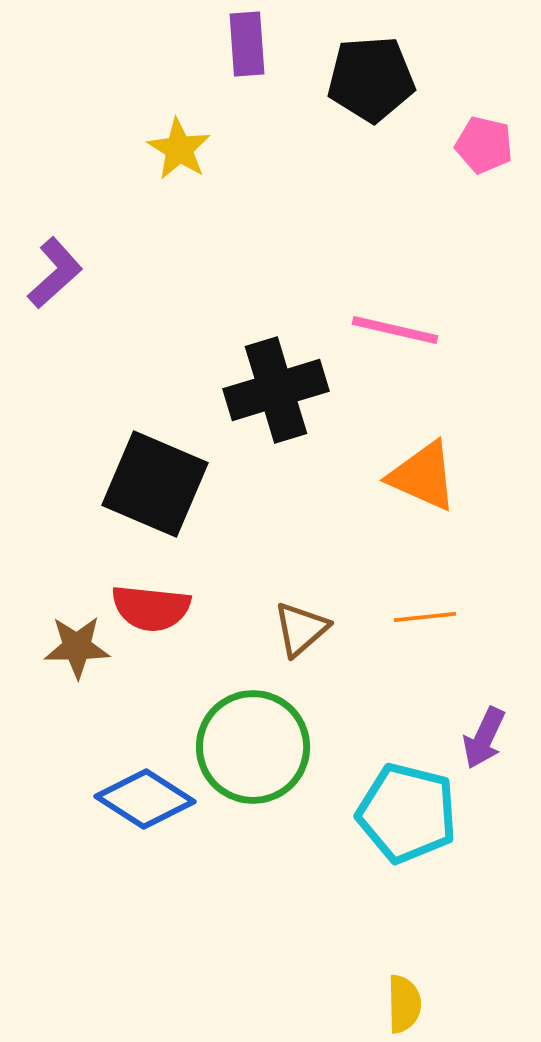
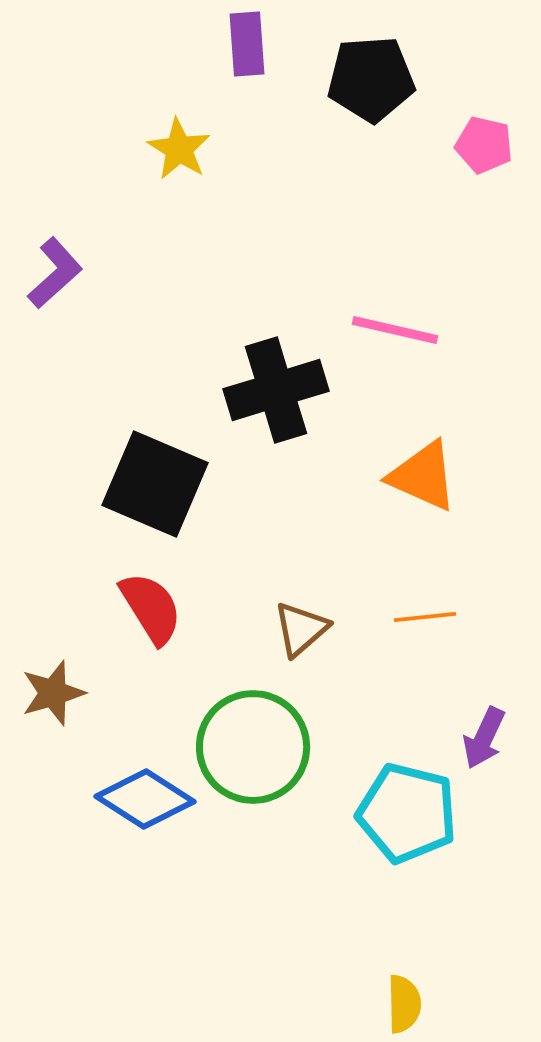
red semicircle: rotated 128 degrees counterclockwise
brown star: moved 24 px left, 46 px down; rotated 16 degrees counterclockwise
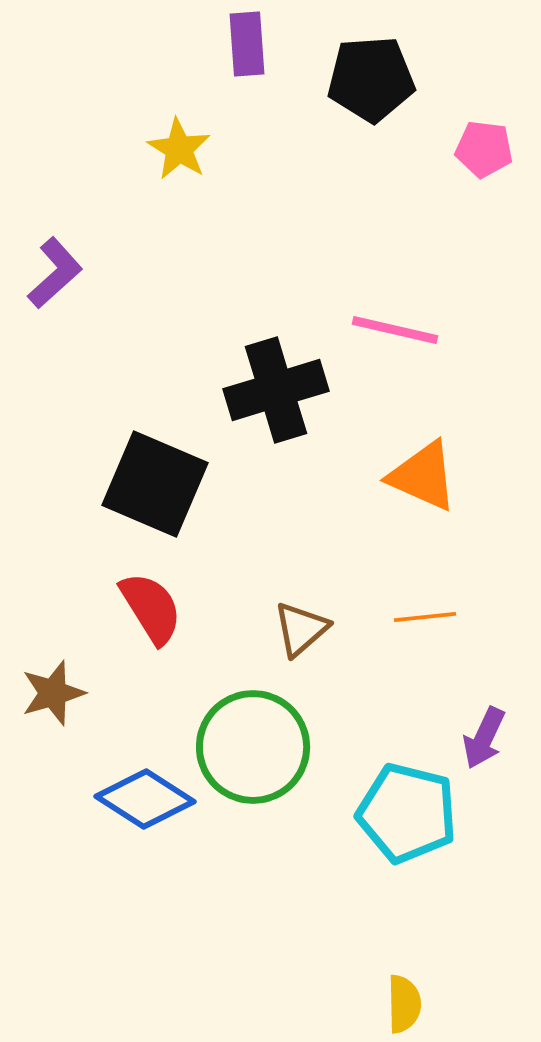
pink pentagon: moved 4 px down; rotated 6 degrees counterclockwise
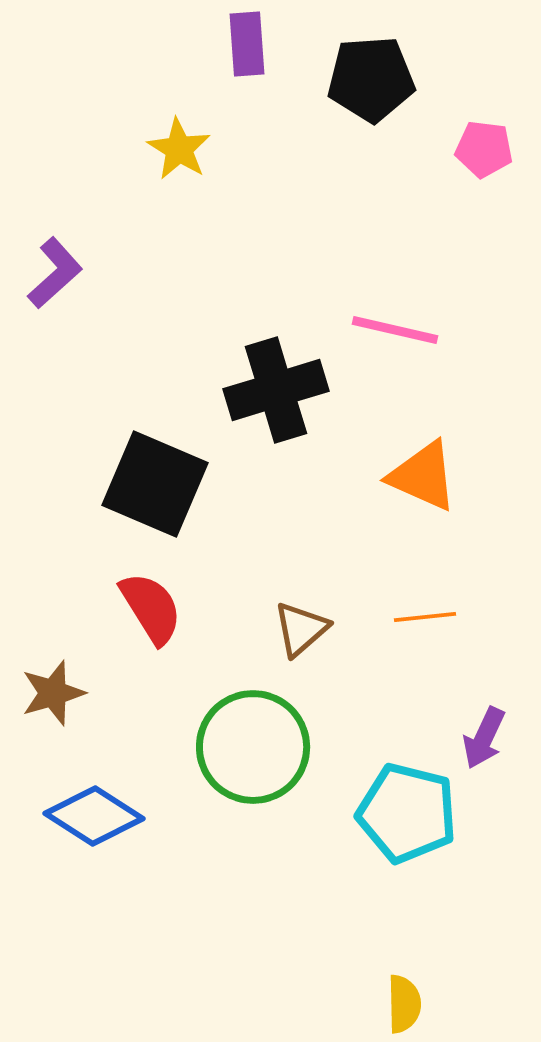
blue diamond: moved 51 px left, 17 px down
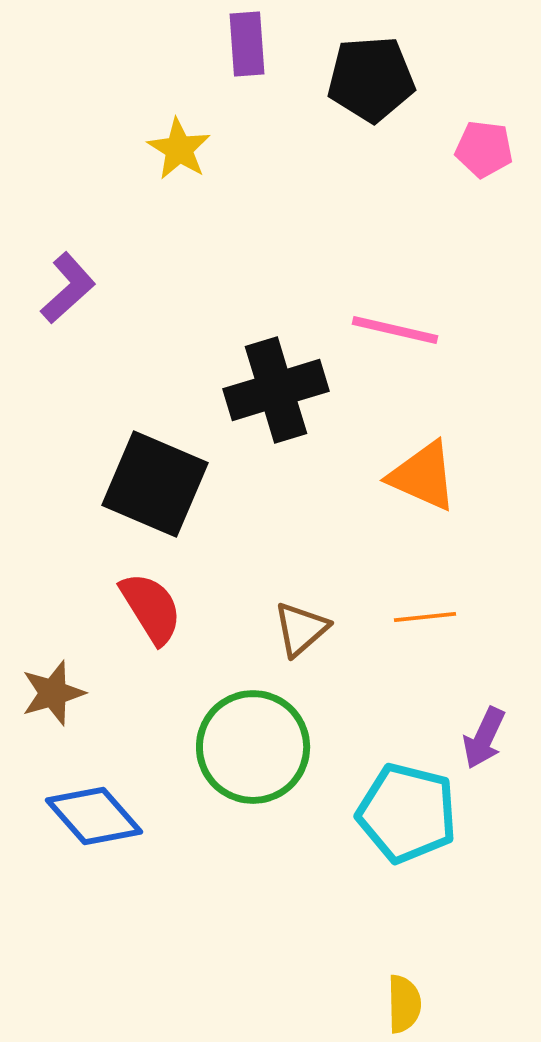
purple L-shape: moved 13 px right, 15 px down
blue diamond: rotated 16 degrees clockwise
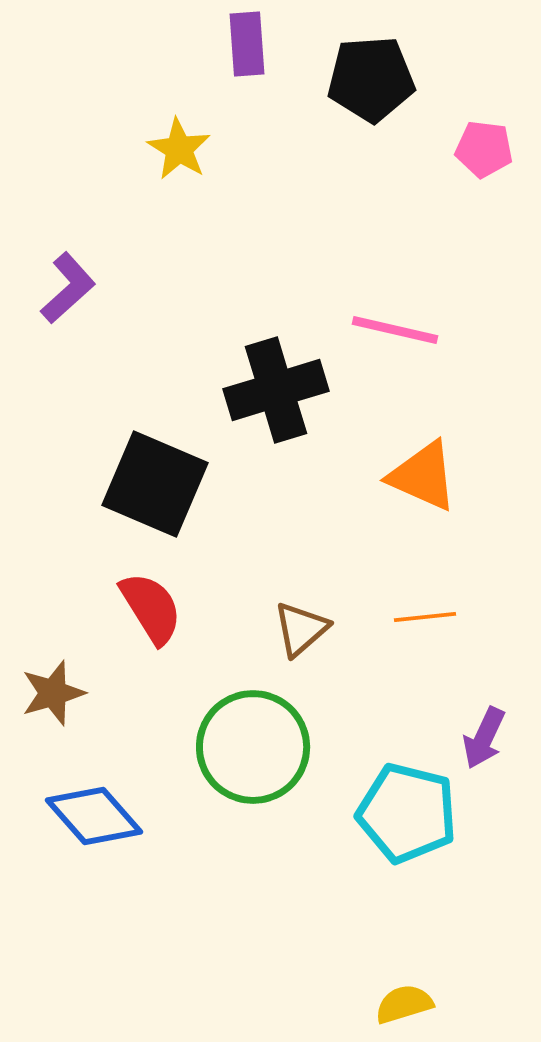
yellow semicircle: rotated 106 degrees counterclockwise
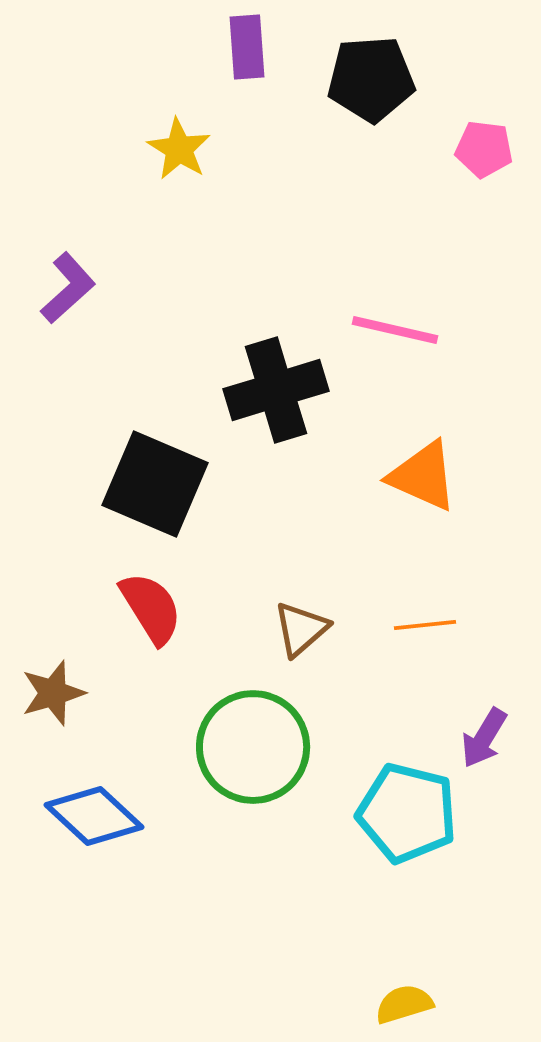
purple rectangle: moved 3 px down
orange line: moved 8 px down
purple arrow: rotated 6 degrees clockwise
blue diamond: rotated 6 degrees counterclockwise
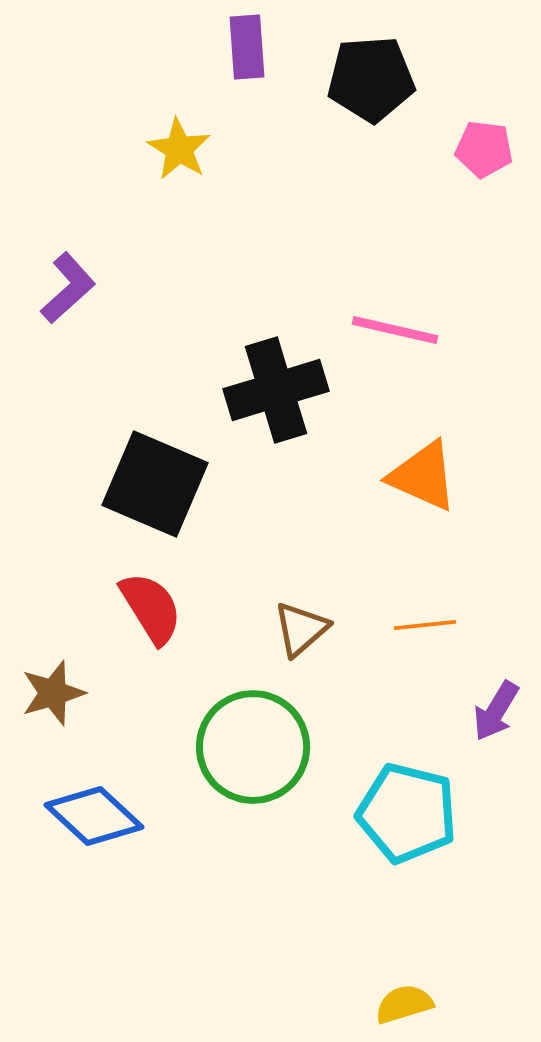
purple arrow: moved 12 px right, 27 px up
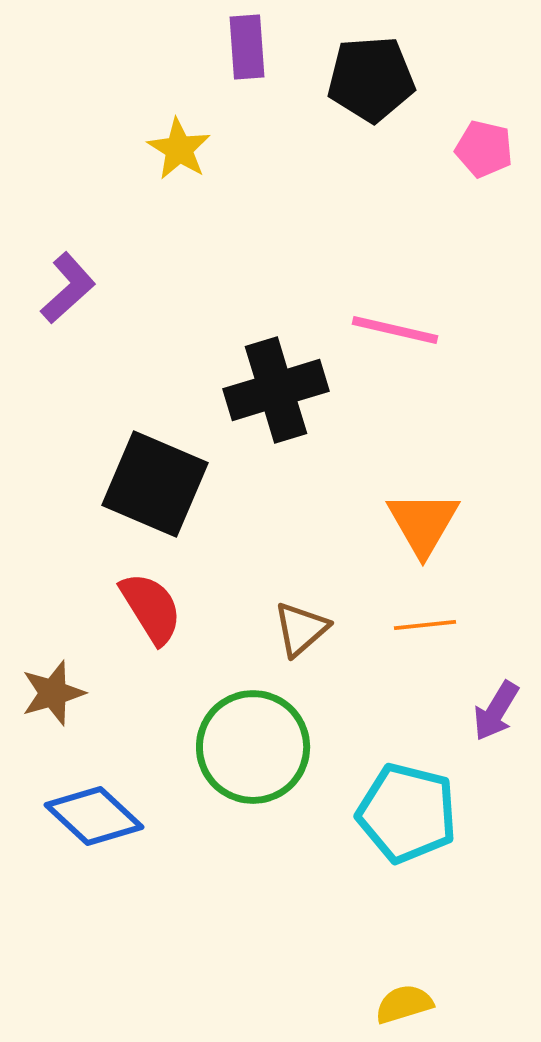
pink pentagon: rotated 6 degrees clockwise
orange triangle: moved 47 px down; rotated 36 degrees clockwise
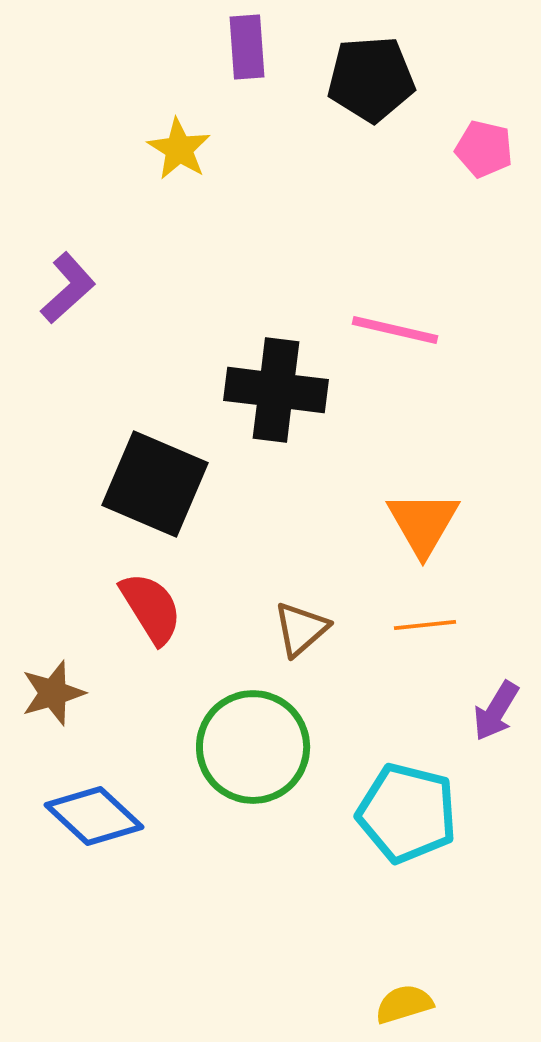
black cross: rotated 24 degrees clockwise
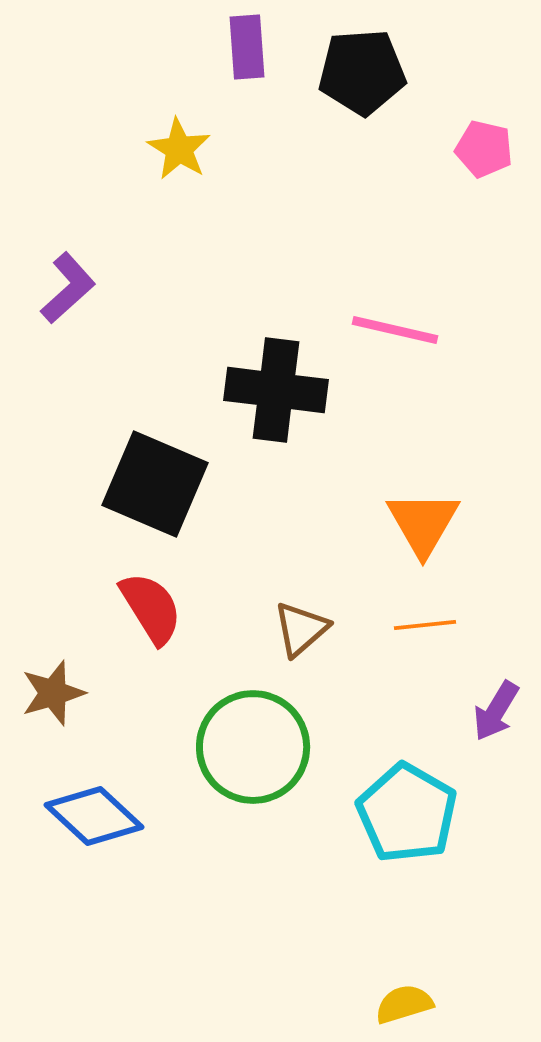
black pentagon: moved 9 px left, 7 px up
cyan pentagon: rotated 16 degrees clockwise
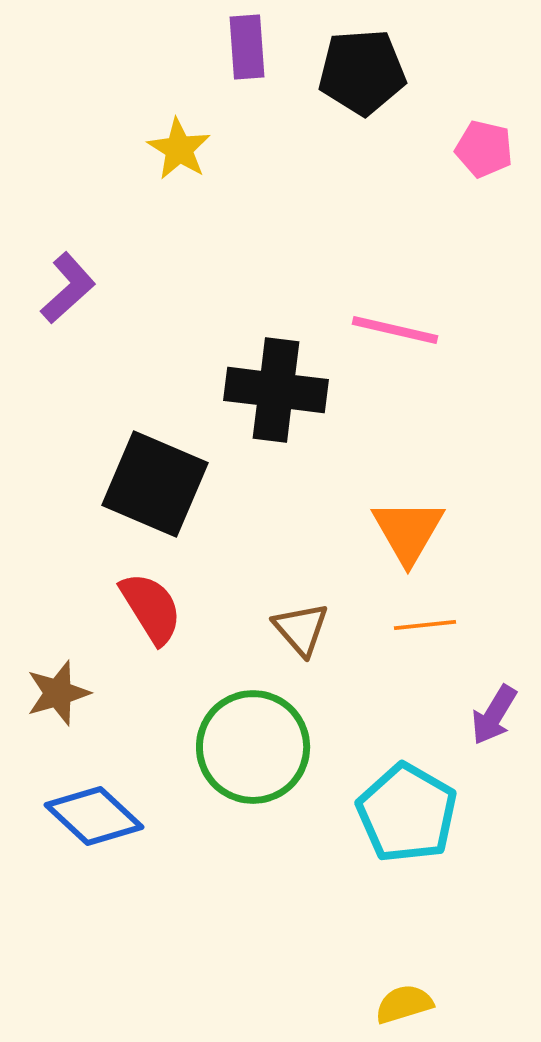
orange triangle: moved 15 px left, 8 px down
brown triangle: rotated 30 degrees counterclockwise
brown star: moved 5 px right
purple arrow: moved 2 px left, 4 px down
